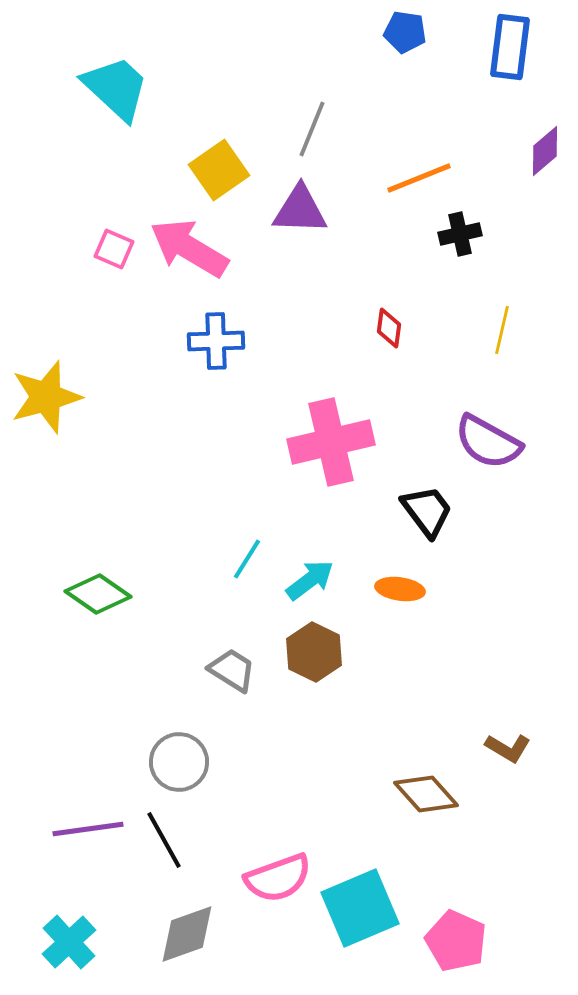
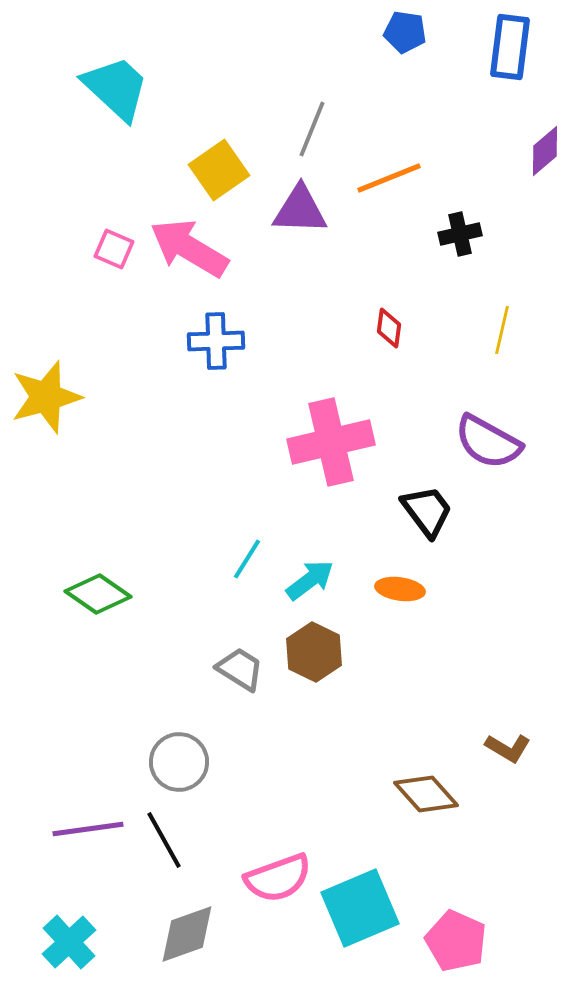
orange line: moved 30 px left
gray trapezoid: moved 8 px right, 1 px up
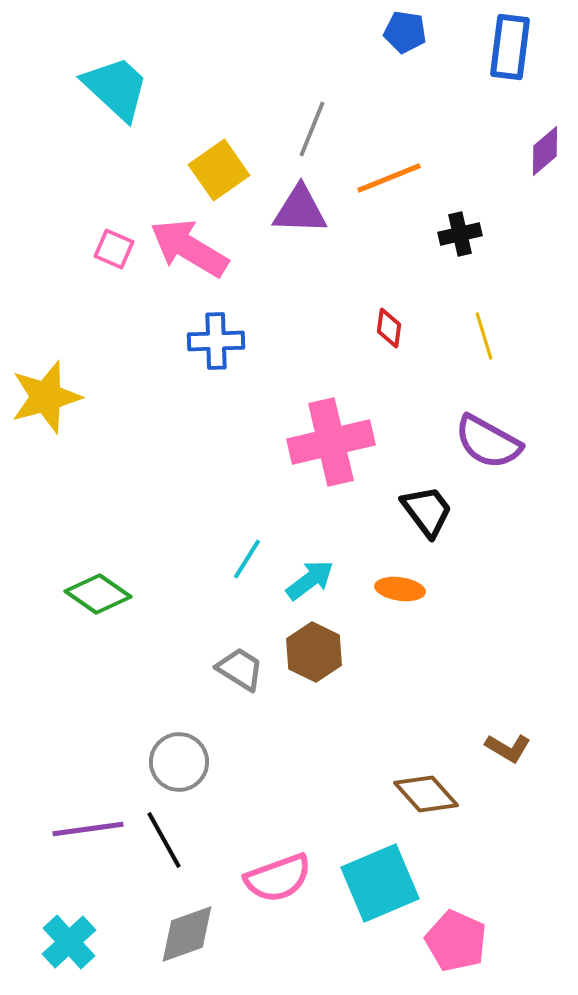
yellow line: moved 18 px left, 6 px down; rotated 30 degrees counterclockwise
cyan square: moved 20 px right, 25 px up
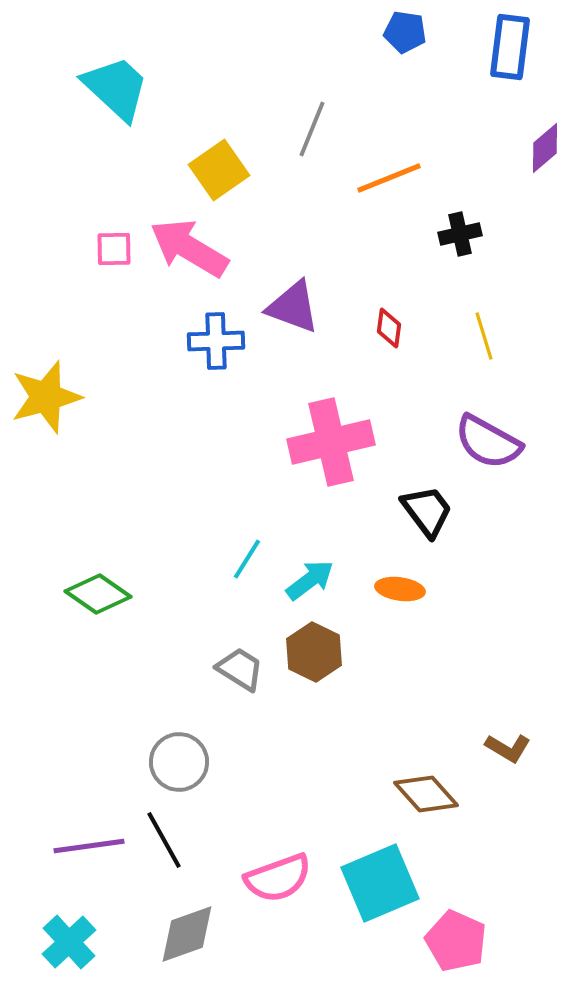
purple diamond: moved 3 px up
purple triangle: moved 7 px left, 97 px down; rotated 18 degrees clockwise
pink square: rotated 24 degrees counterclockwise
purple line: moved 1 px right, 17 px down
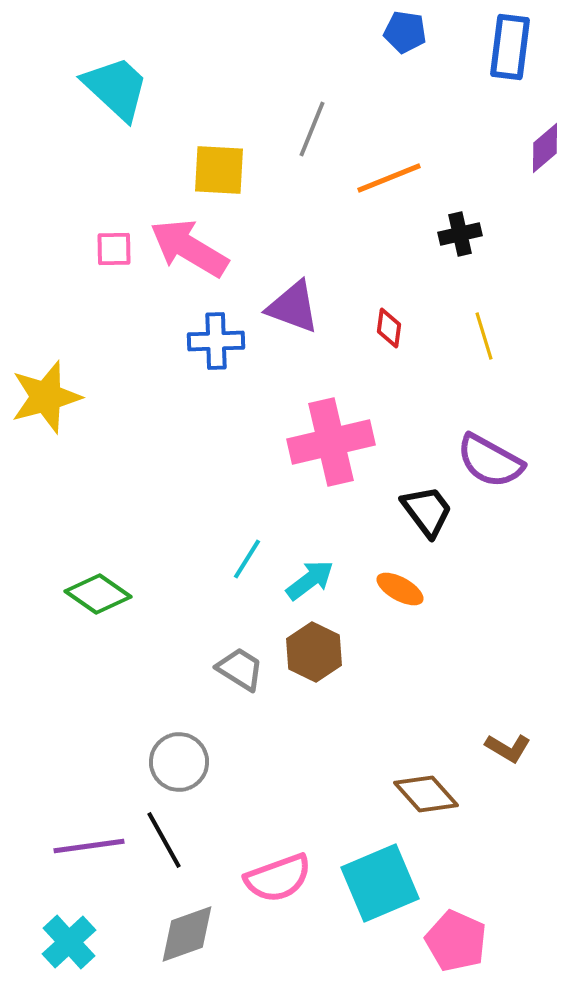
yellow square: rotated 38 degrees clockwise
purple semicircle: moved 2 px right, 19 px down
orange ellipse: rotated 21 degrees clockwise
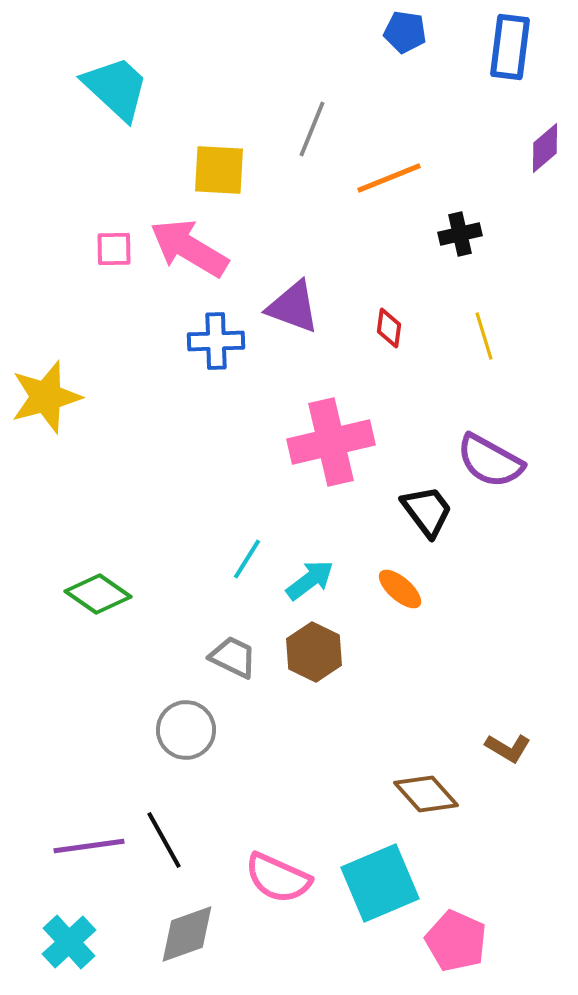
orange ellipse: rotated 12 degrees clockwise
gray trapezoid: moved 7 px left, 12 px up; rotated 6 degrees counterclockwise
gray circle: moved 7 px right, 32 px up
pink semicircle: rotated 44 degrees clockwise
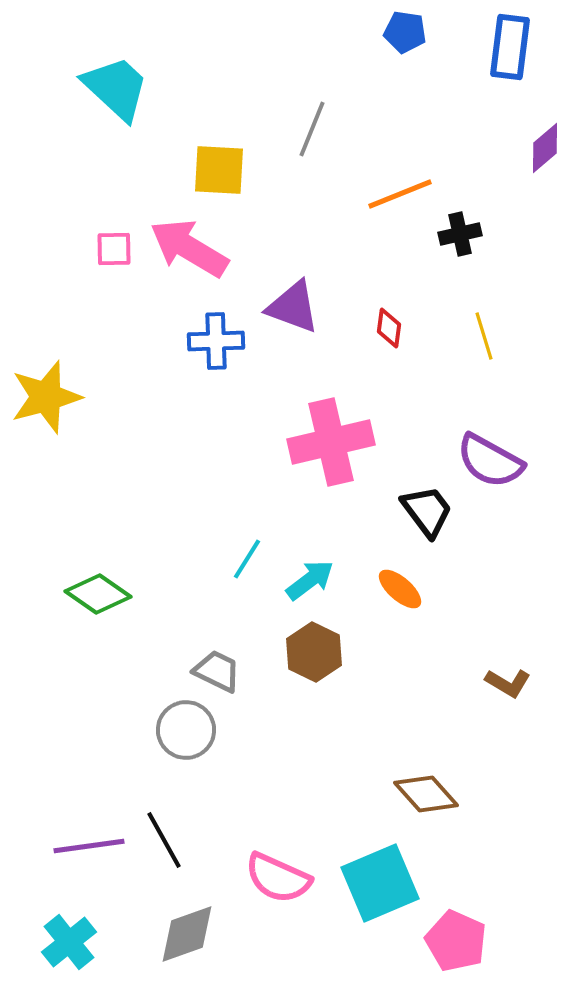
orange line: moved 11 px right, 16 px down
gray trapezoid: moved 16 px left, 14 px down
brown L-shape: moved 65 px up
cyan cross: rotated 4 degrees clockwise
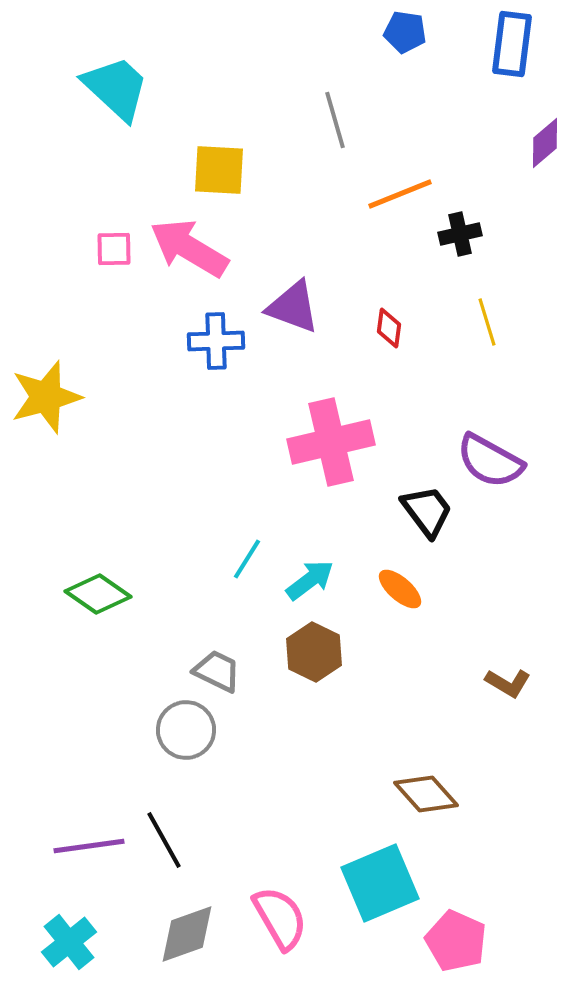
blue rectangle: moved 2 px right, 3 px up
gray line: moved 23 px right, 9 px up; rotated 38 degrees counterclockwise
purple diamond: moved 5 px up
yellow line: moved 3 px right, 14 px up
pink semicircle: moved 2 px right, 40 px down; rotated 144 degrees counterclockwise
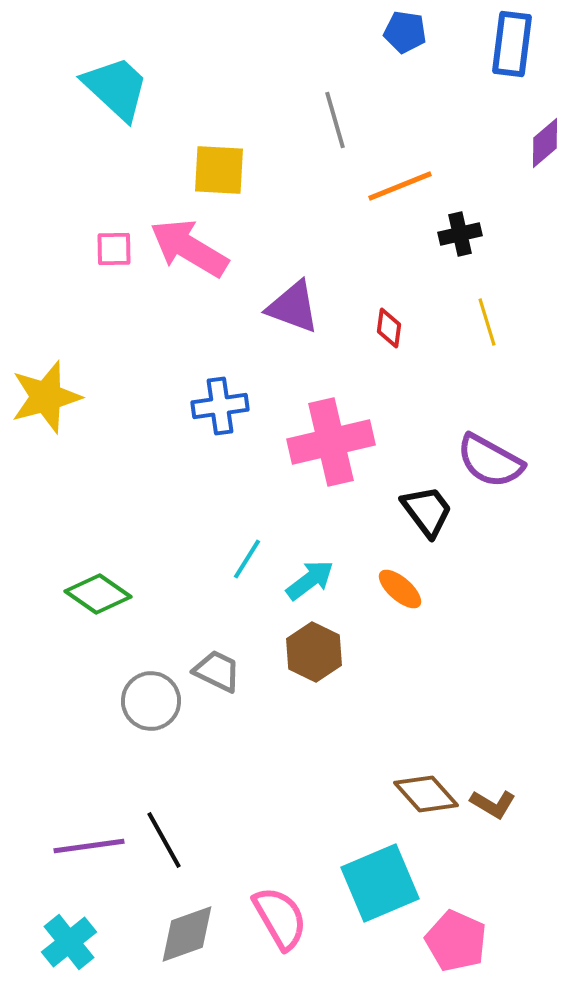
orange line: moved 8 px up
blue cross: moved 4 px right, 65 px down; rotated 6 degrees counterclockwise
brown L-shape: moved 15 px left, 121 px down
gray circle: moved 35 px left, 29 px up
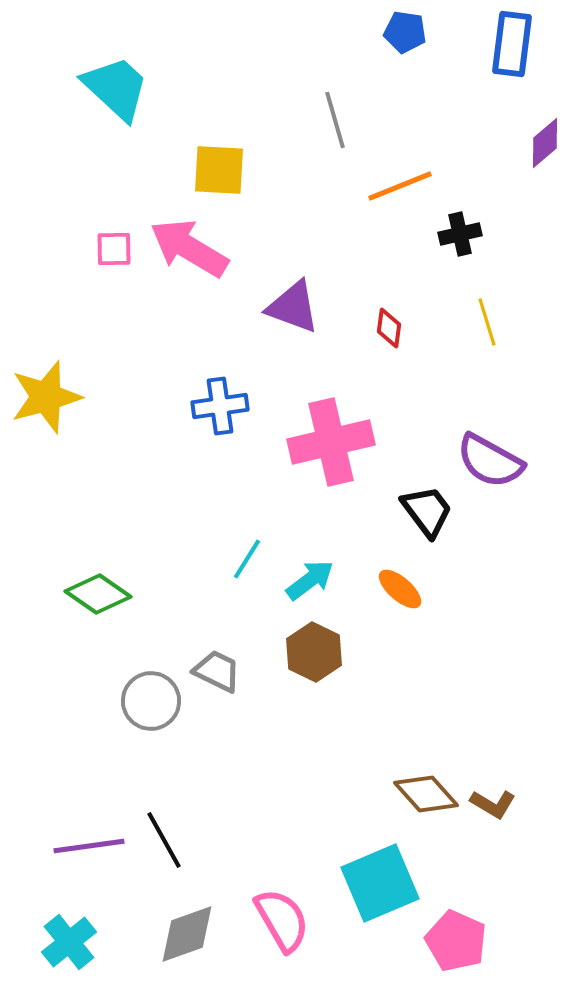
pink semicircle: moved 2 px right, 2 px down
